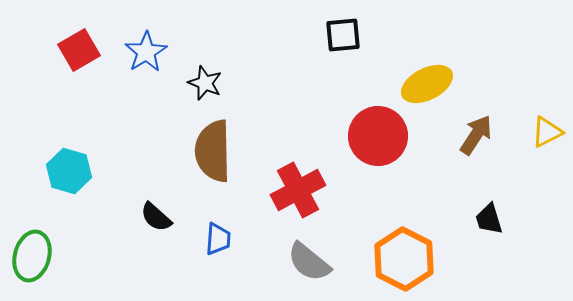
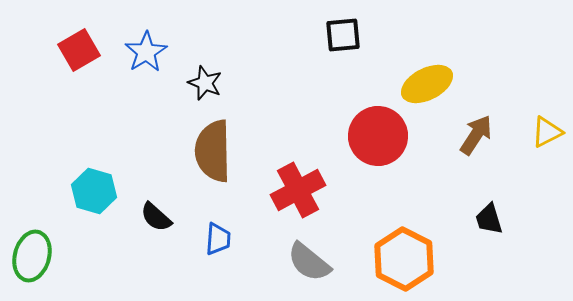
cyan hexagon: moved 25 px right, 20 px down
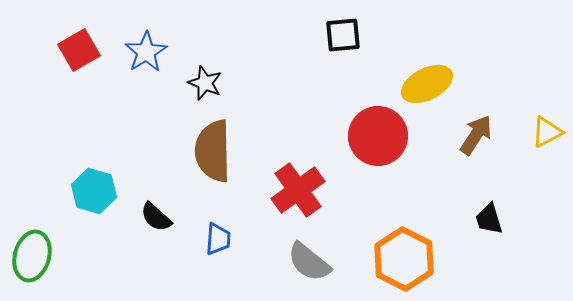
red cross: rotated 8 degrees counterclockwise
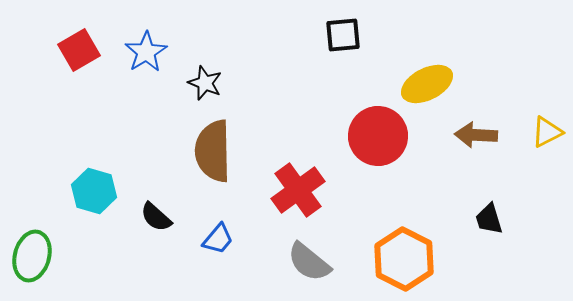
brown arrow: rotated 120 degrees counterclockwise
blue trapezoid: rotated 36 degrees clockwise
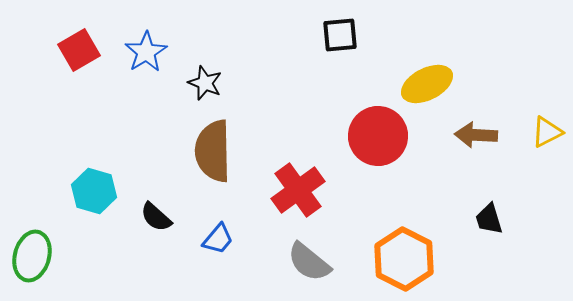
black square: moved 3 px left
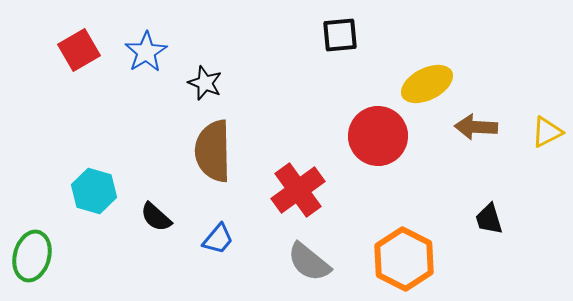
brown arrow: moved 8 px up
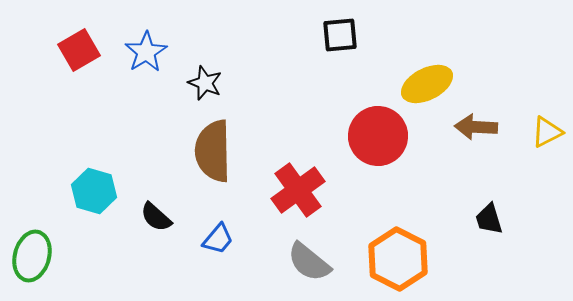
orange hexagon: moved 6 px left
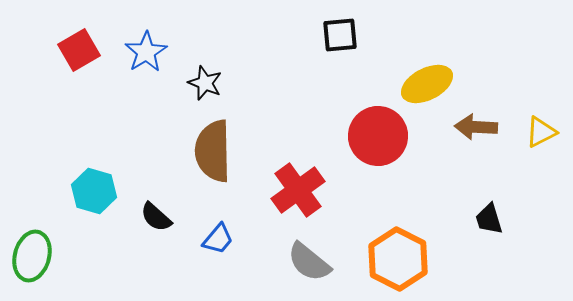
yellow triangle: moved 6 px left
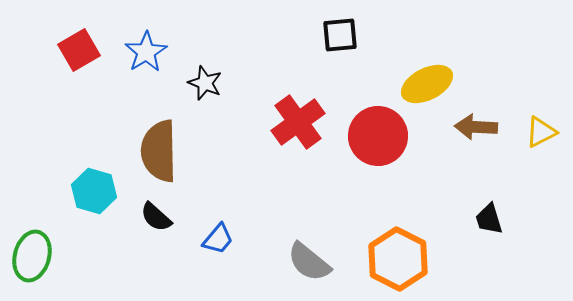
brown semicircle: moved 54 px left
red cross: moved 68 px up
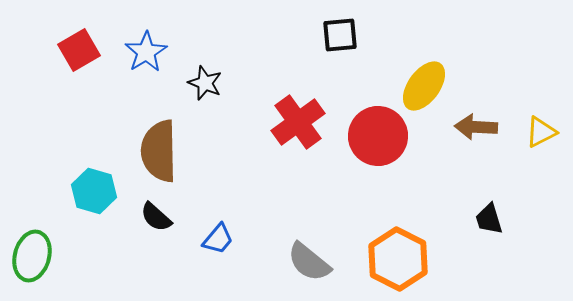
yellow ellipse: moved 3 px left, 2 px down; rotated 27 degrees counterclockwise
